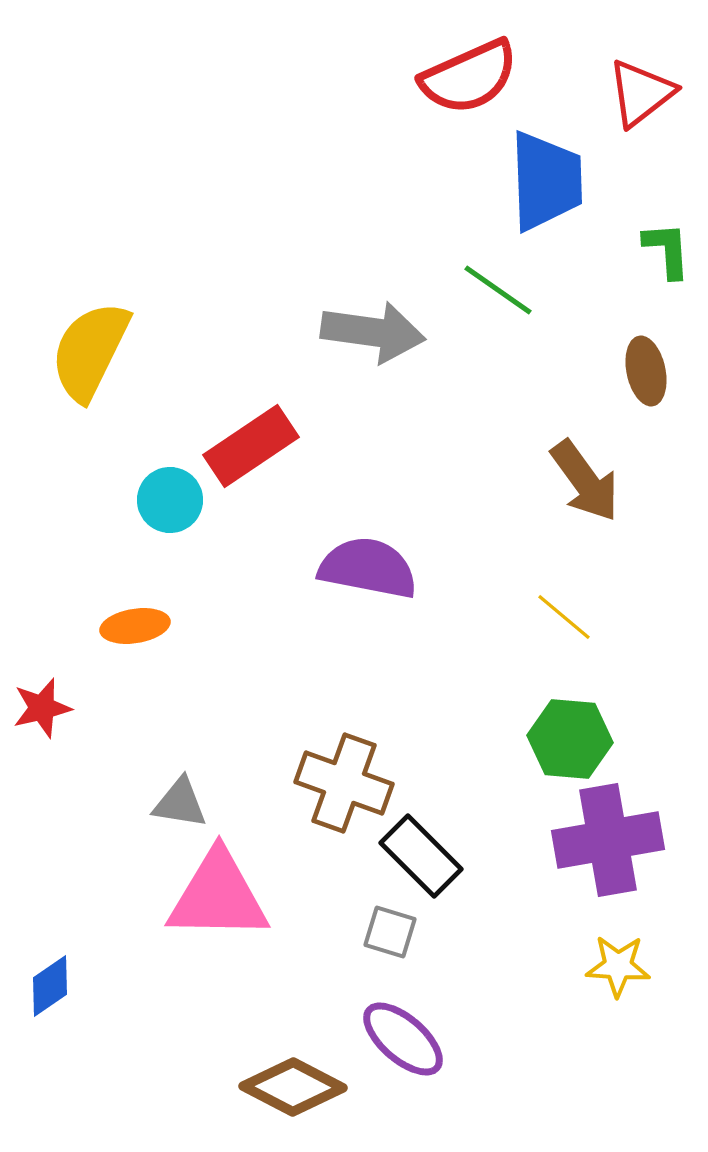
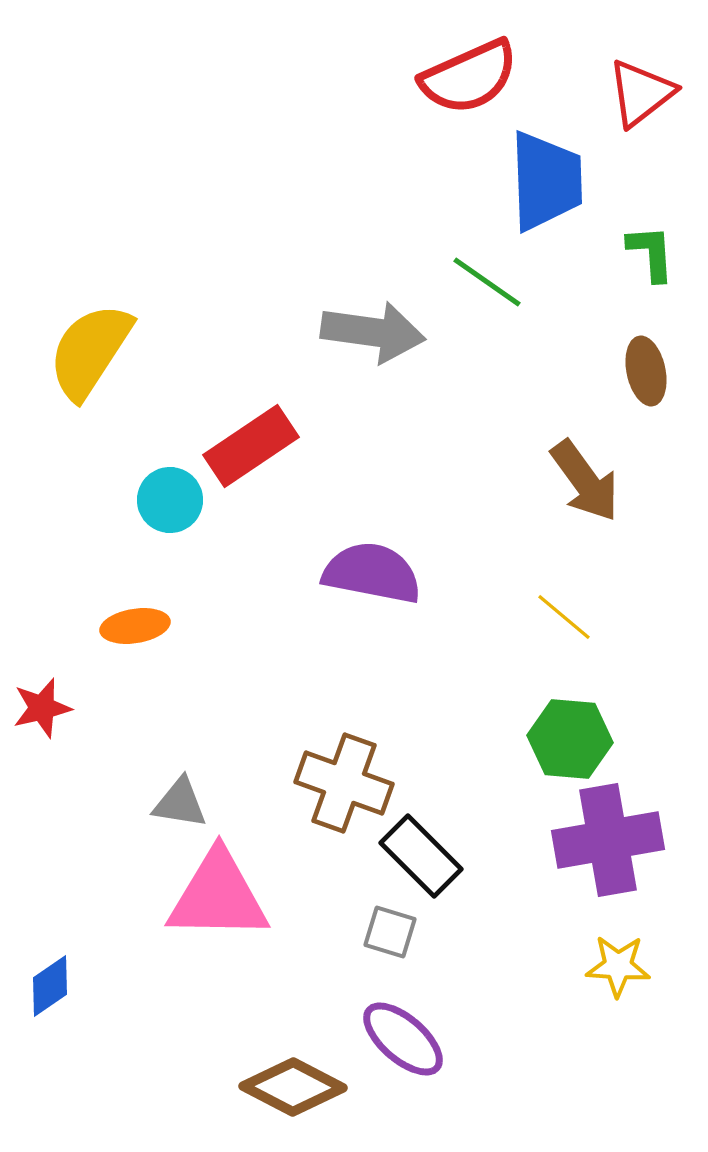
green L-shape: moved 16 px left, 3 px down
green line: moved 11 px left, 8 px up
yellow semicircle: rotated 7 degrees clockwise
purple semicircle: moved 4 px right, 5 px down
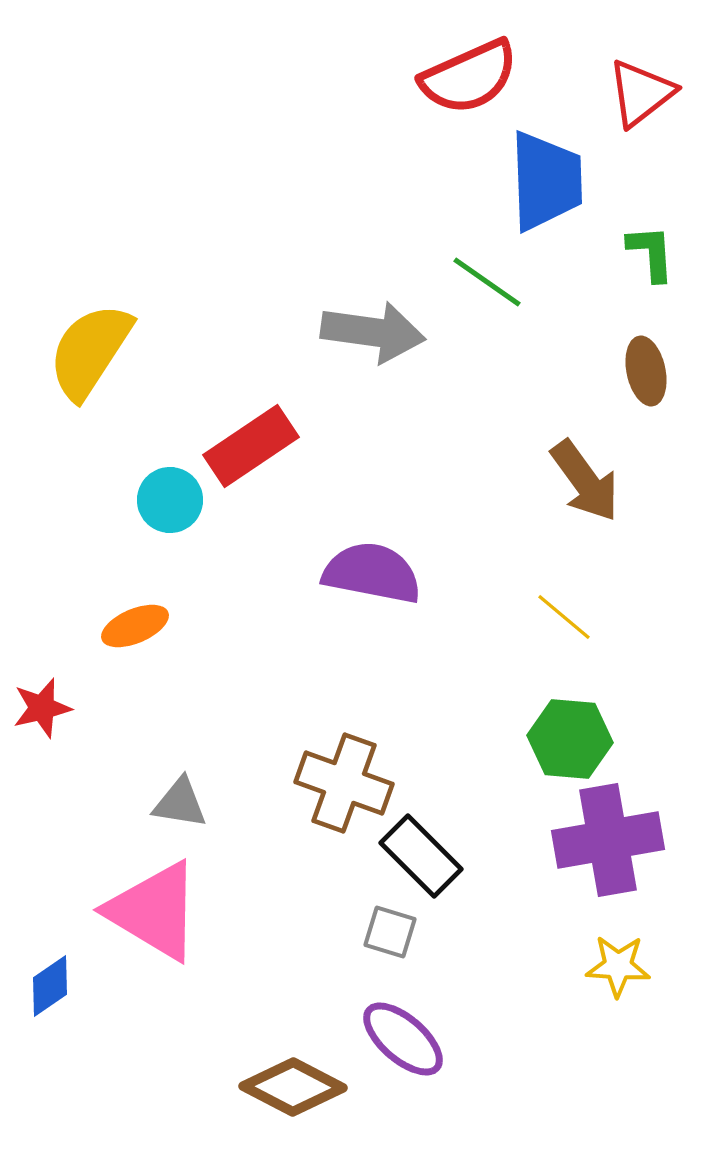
orange ellipse: rotated 14 degrees counterclockwise
pink triangle: moved 64 px left, 15 px down; rotated 30 degrees clockwise
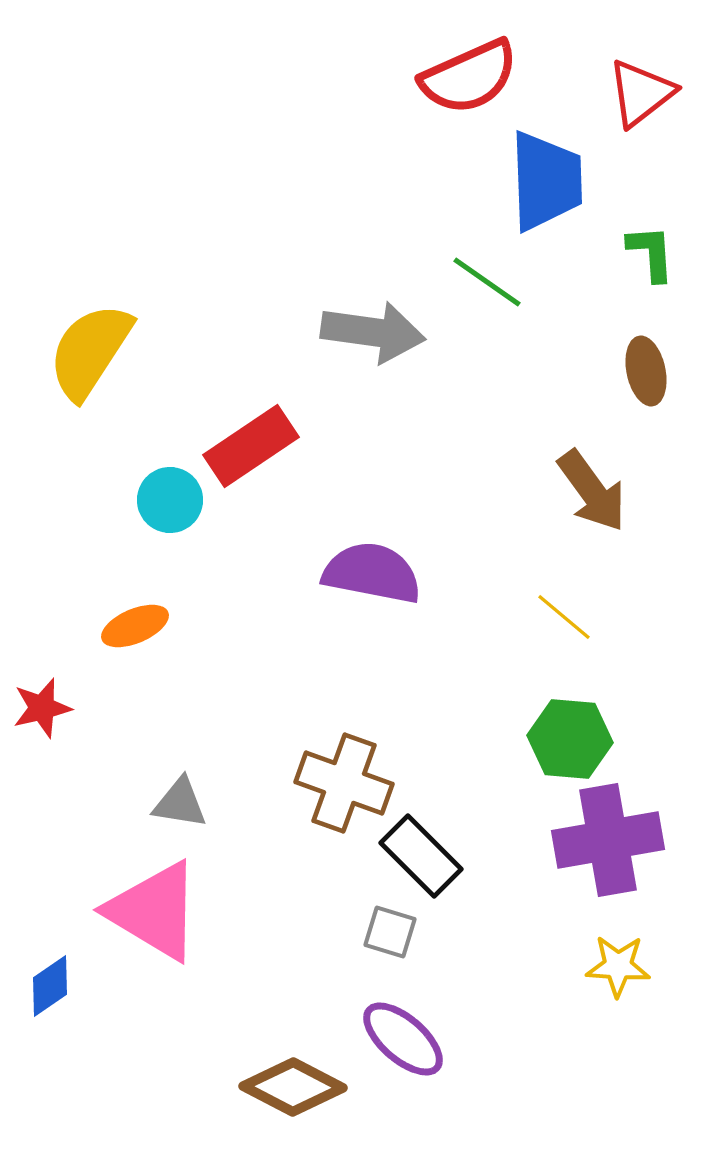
brown arrow: moved 7 px right, 10 px down
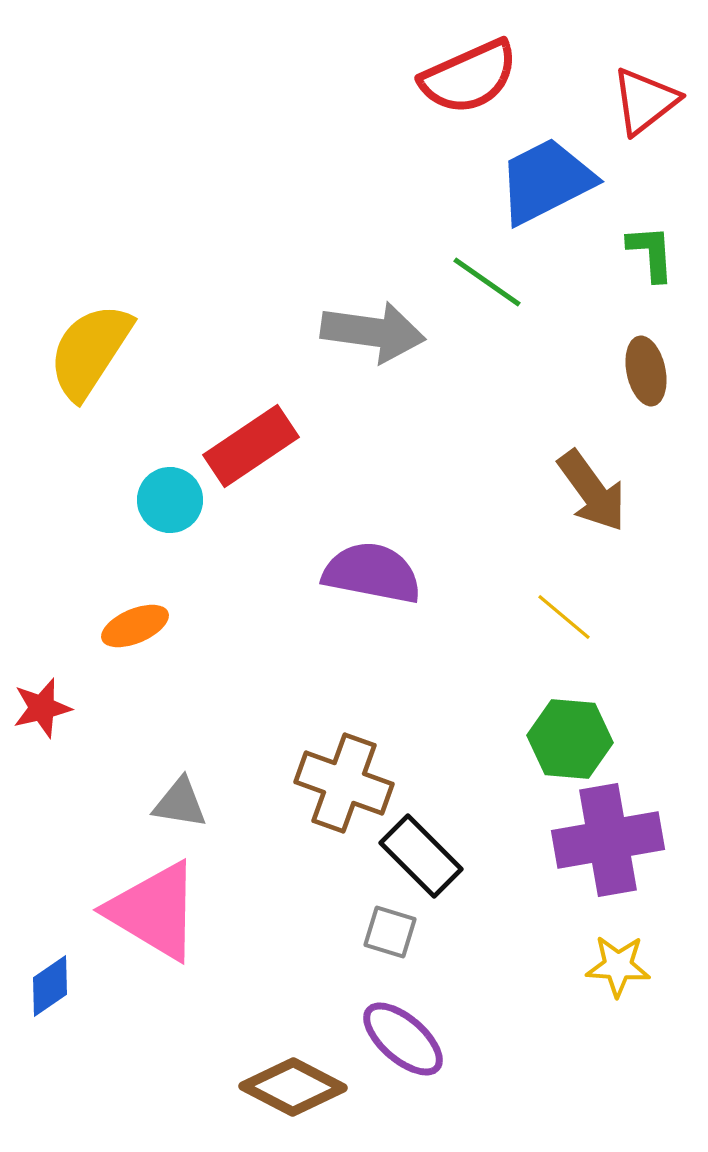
red triangle: moved 4 px right, 8 px down
blue trapezoid: rotated 115 degrees counterclockwise
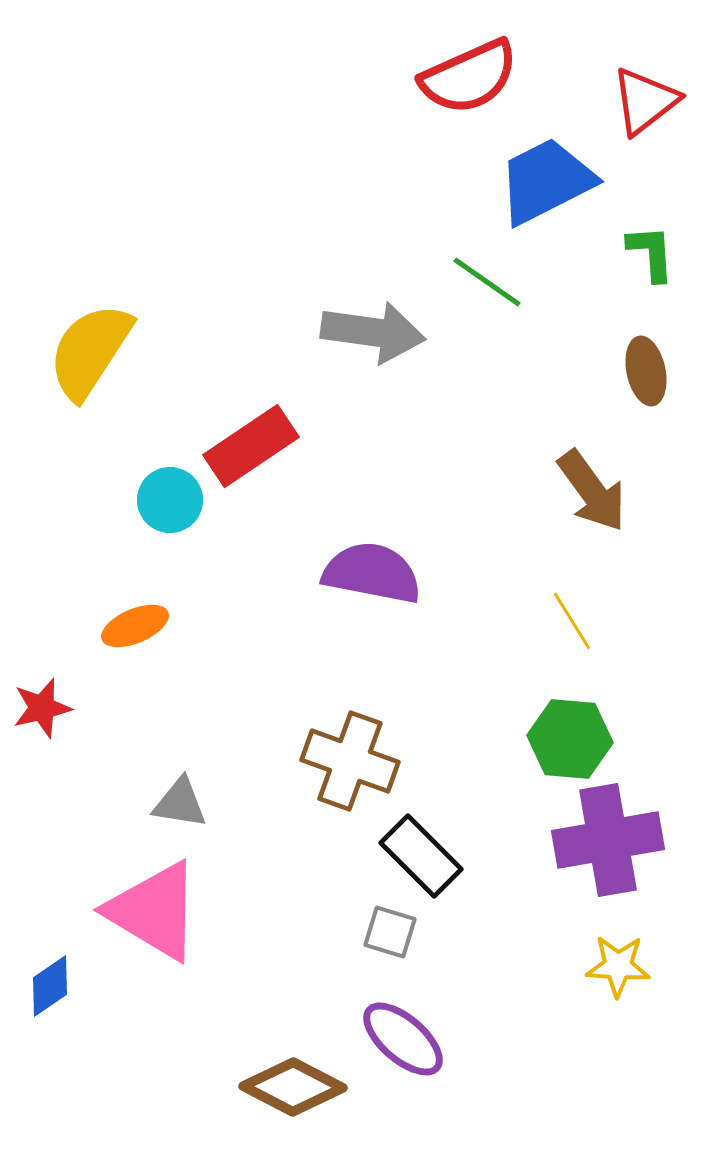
yellow line: moved 8 px right, 4 px down; rotated 18 degrees clockwise
brown cross: moved 6 px right, 22 px up
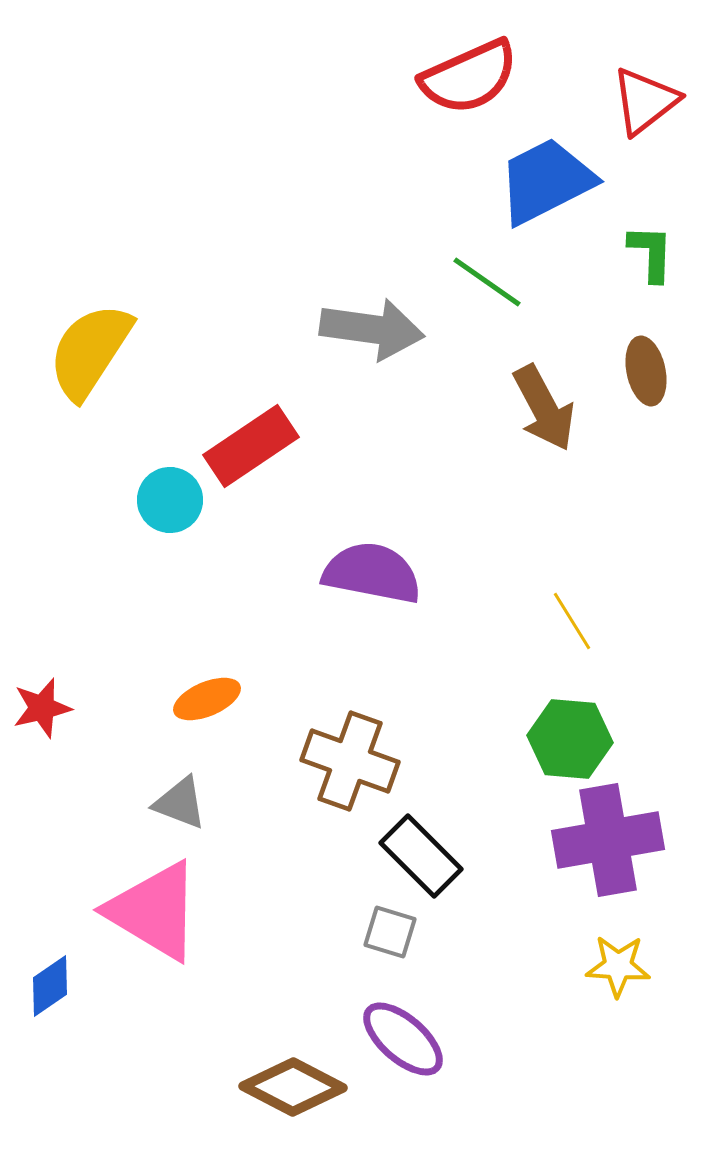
green L-shape: rotated 6 degrees clockwise
gray arrow: moved 1 px left, 3 px up
brown arrow: moved 48 px left, 83 px up; rotated 8 degrees clockwise
orange ellipse: moved 72 px right, 73 px down
gray triangle: rotated 12 degrees clockwise
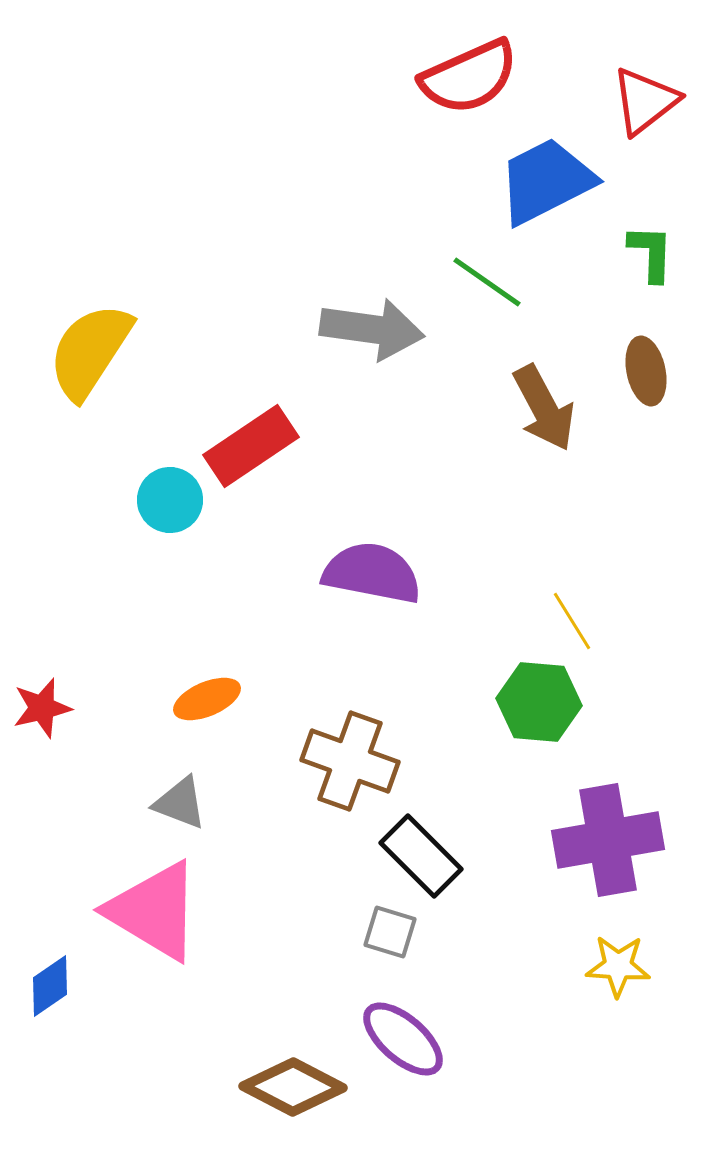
green hexagon: moved 31 px left, 37 px up
